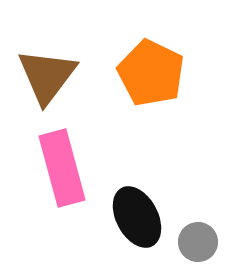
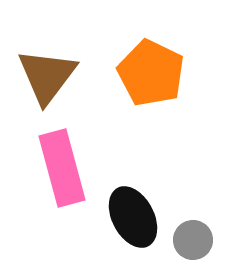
black ellipse: moved 4 px left
gray circle: moved 5 px left, 2 px up
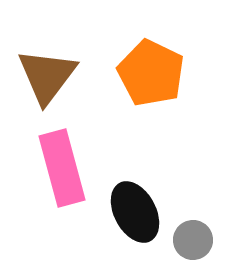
black ellipse: moved 2 px right, 5 px up
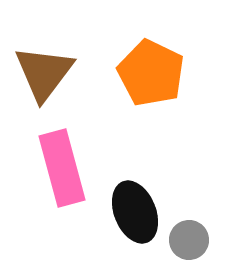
brown triangle: moved 3 px left, 3 px up
black ellipse: rotated 6 degrees clockwise
gray circle: moved 4 px left
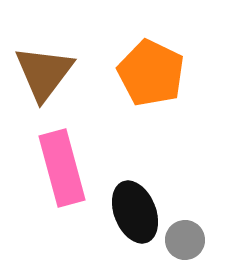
gray circle: moved 4 px left
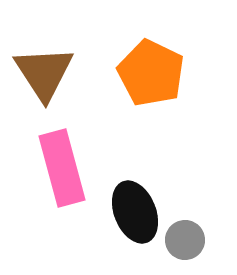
brown triangle: rotated 10 degrees counterclockwise
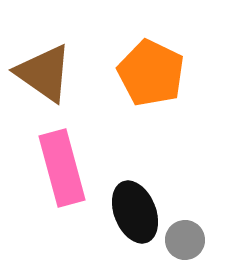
brown triangle: rotated 22 degrees counterclockwise
